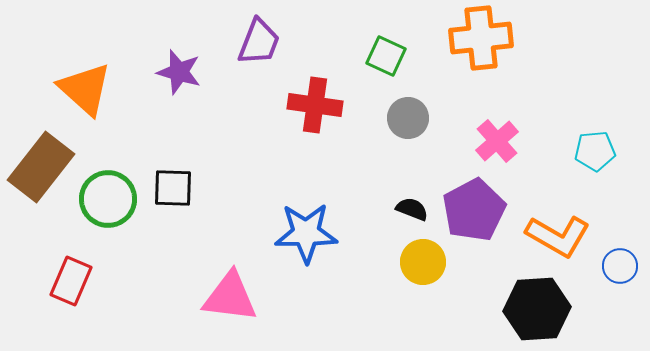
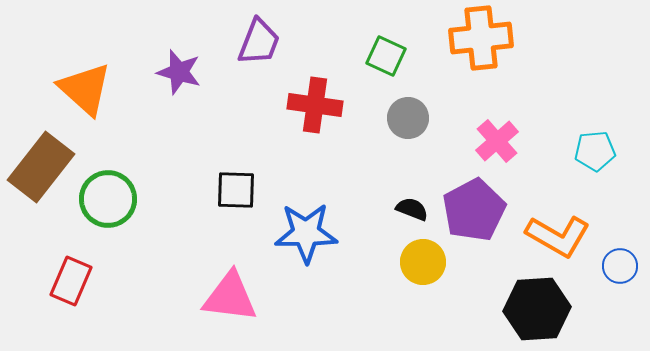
black square: moved 63 px right, 2 px down
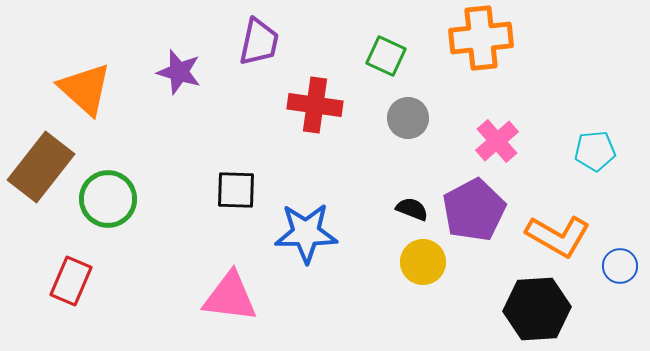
purple trapezoid: rotated 9 degrees counterclockwise
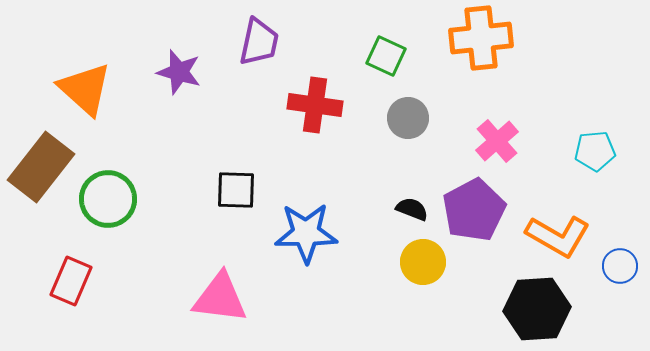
pink triangle: moved 10 px left, 1 px down
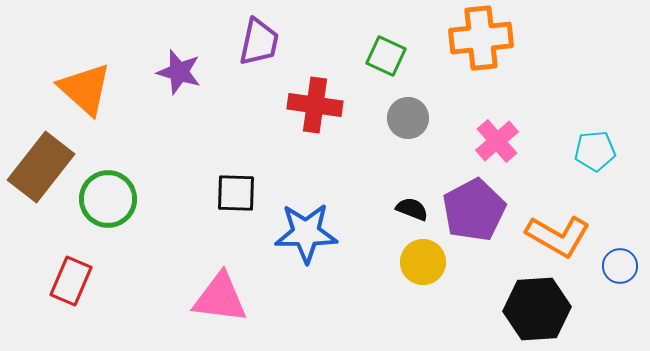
black square: moved 3 px down
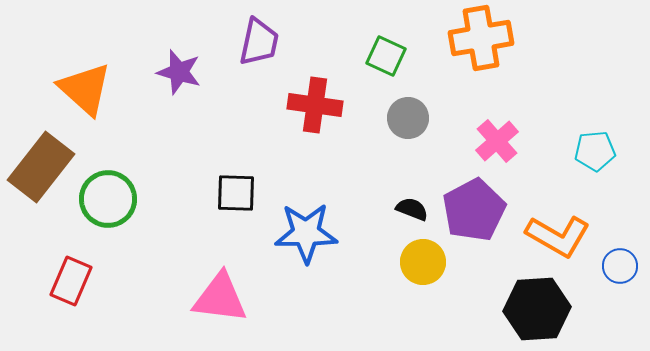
orange cross: rotated 4 degrees counterclockwise
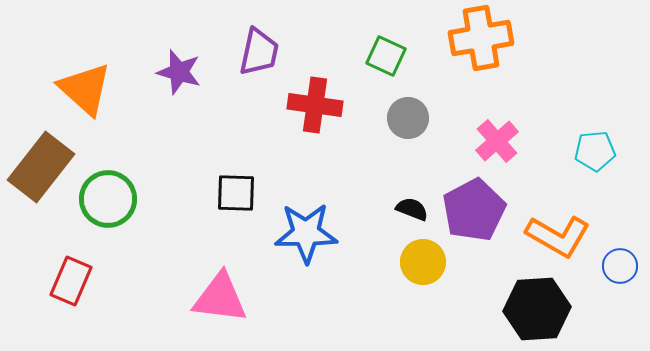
purple trapezoid: moved 10 px down
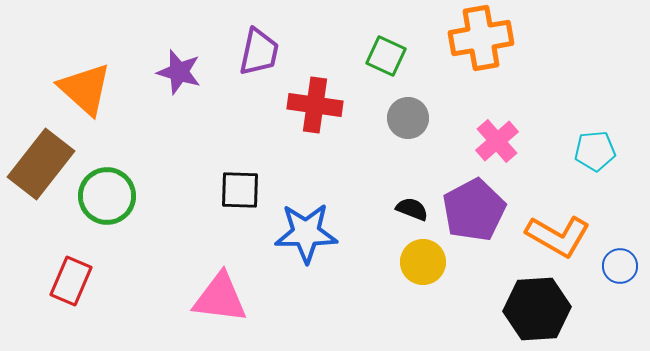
brown rectangle: moved 3 px up
black square: moved 4 px right, 3 px up
green circle: moved 1 px left, 3 px up
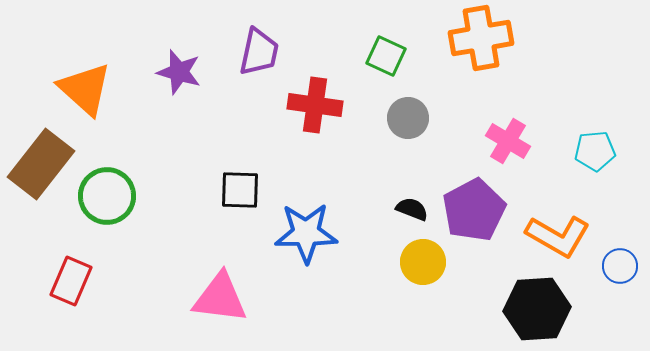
pink cross: moved 11 px right; rotated 18 degrees counterclockwise
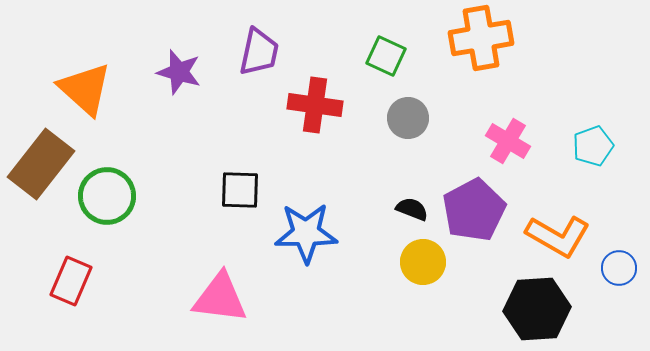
cyan pentagon: moved 2 px left, 5 px up; rotated 15 degrees counterclockwise
blue circle: moved 1 px left, 2 px down
